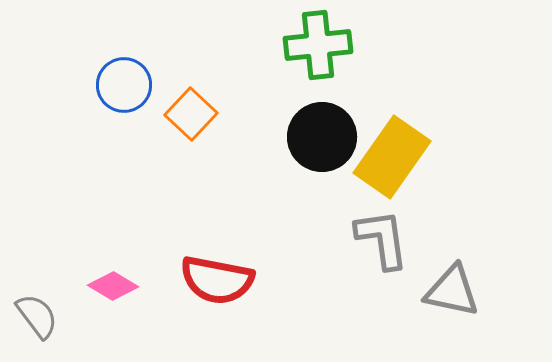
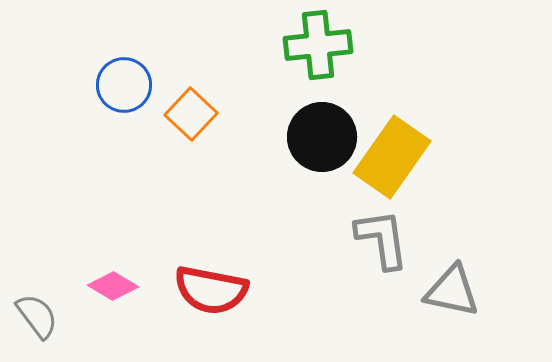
red semicircle: moved 6 px left, 10 px down
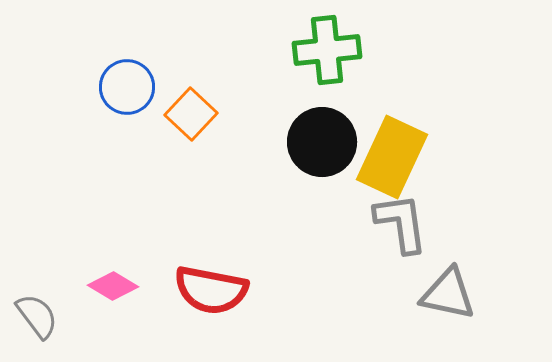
green cross: moved 9 px right, 5 px down
blue circle: moved 3 px right, 2 px down
black circle: moved 5 px down
yellow rectangle: rotated 10 degrees counterclockwise
gray L-shape: moved 19 px right, 16 px up
gray triangle: moved 4 px left, 3 px down
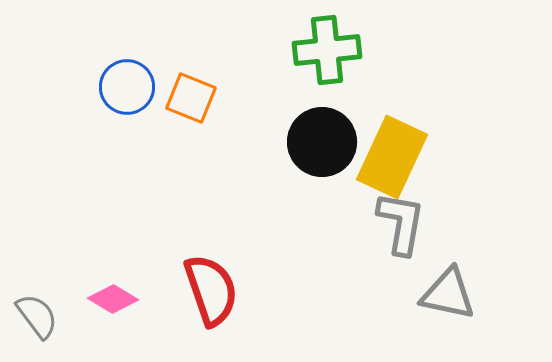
orange square: moved 16 px up; rotated 21 degrees counterclockwise
gray L-shape: rotated 18 degrees clockwise
pink diamond: moved 13 px down
red semicircle: rotated 120 degrees counterclockwise
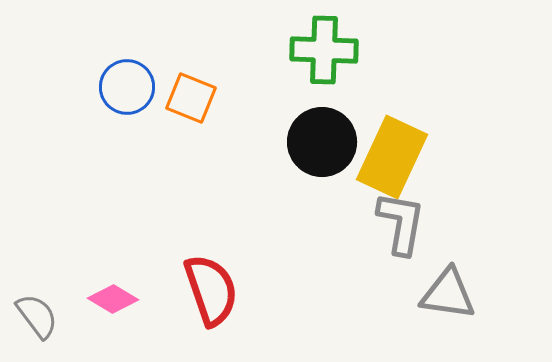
green cross: moved 3 px left; rotated 8 degrees clockwise
gray triangle: rotated 4 degrees counterclockwise
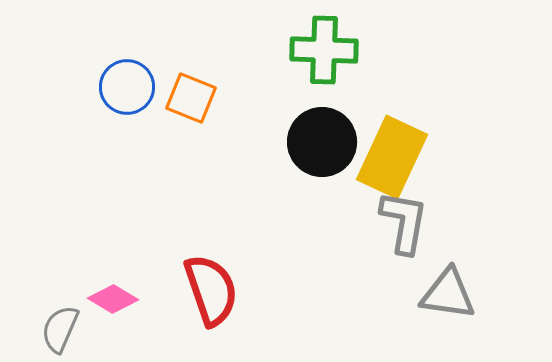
gray L-shape: moved 3 px right, 1 px up
gray semicircle: moved 23 px right, 13 px down; rotated 120 degrees counterclockwise
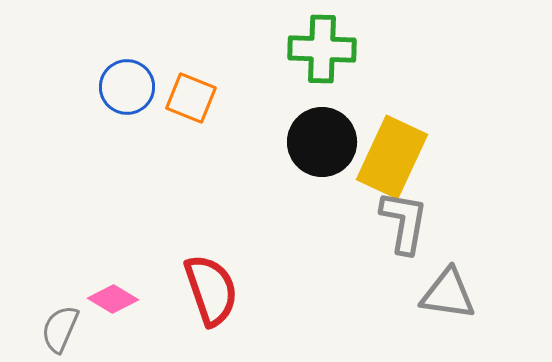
green cross: moved 2 px left, 1 px up
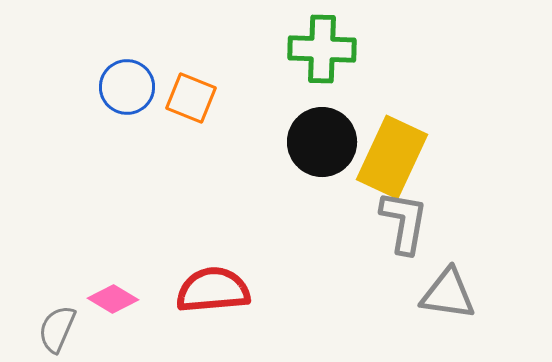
red semicircle: moved 2 px right; rotated 76 degrees counterclockwise
gray semicircle: moved 3 px left
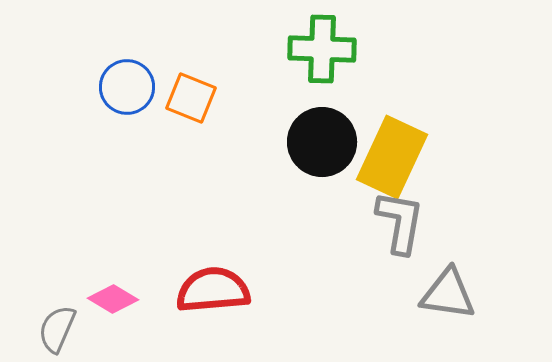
gray L-shape: moved 4 px left
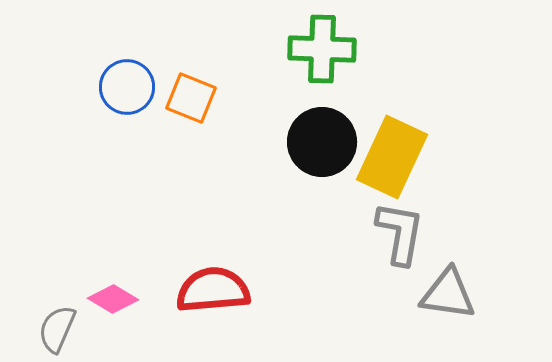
gray L-shape: moved 11 px down
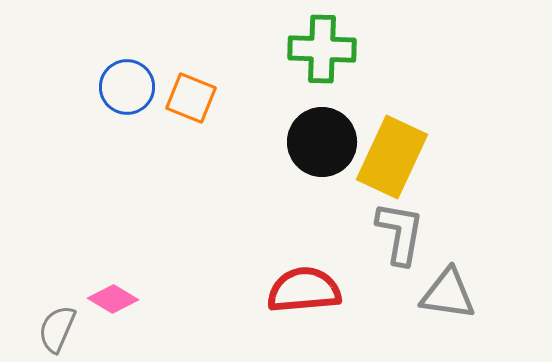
red semicircle: moved 91 px right
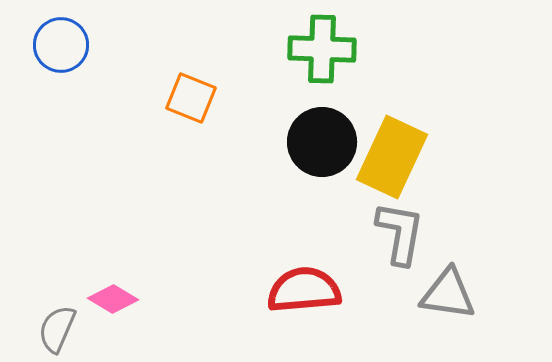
blue circle: moved 66 px left, 42 px up
